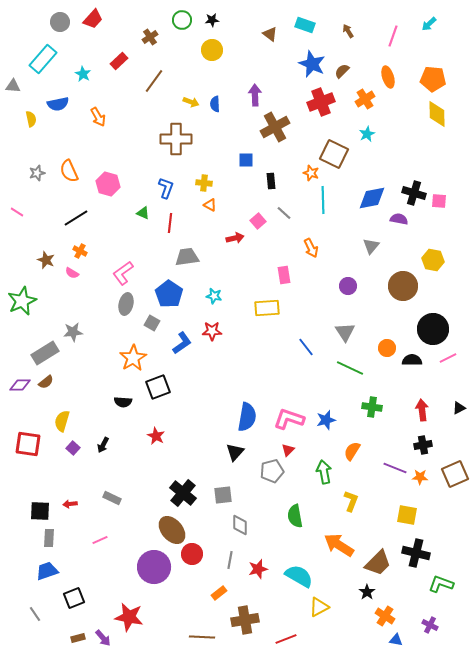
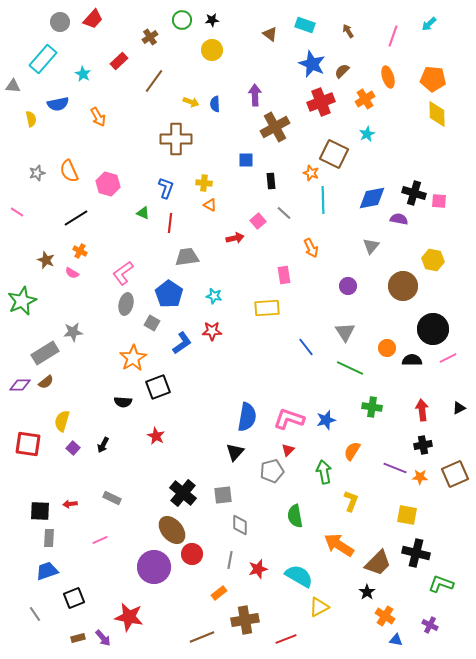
brown line at (202, 637): rotated 25 degrees counterclockwise
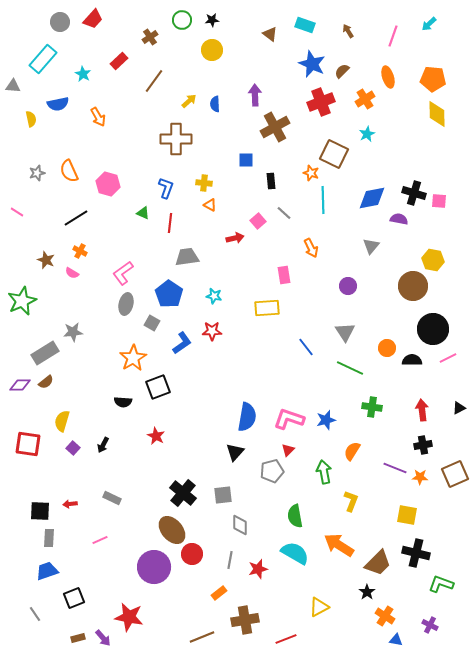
yellow arrow at (191, 102): moved 2 px left, 1 px up; rotated 63 degrees counterclockwise
brown circle at (403, 286): moved 10 px right
cyan semicircle at (299, 576): moved 4 px left, 23 px up
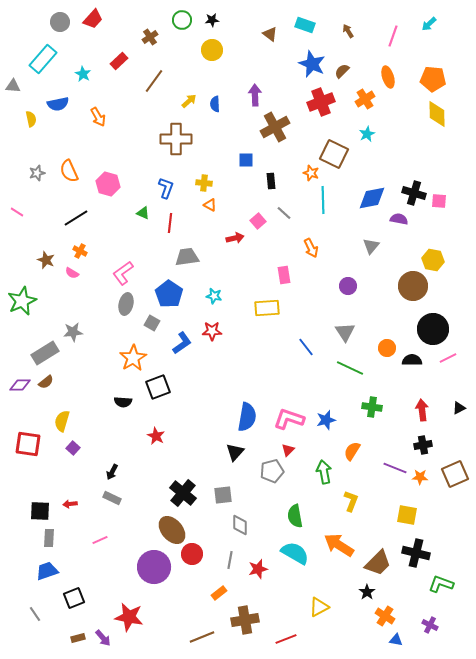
black arrow at (103, 445): moved 9 px right, 27 px down
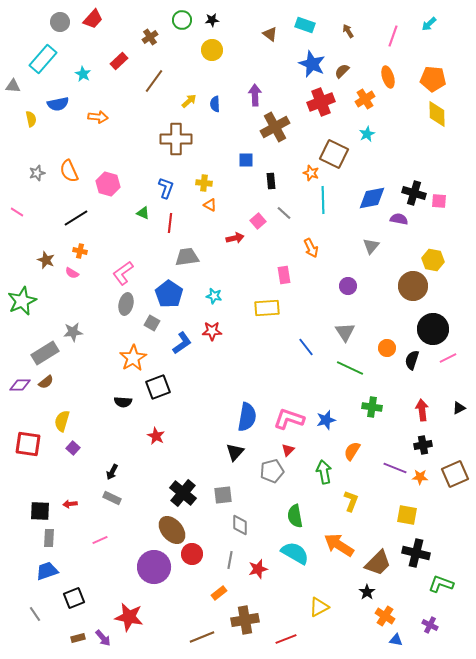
orange arrow at (98, 117): rotated 54 degrees counterclockwise
orange cross at (80, 251): rotated 16 degrees counterclockwise
black semicircle at (412, 360): rotated 72 degrees counterclockwise
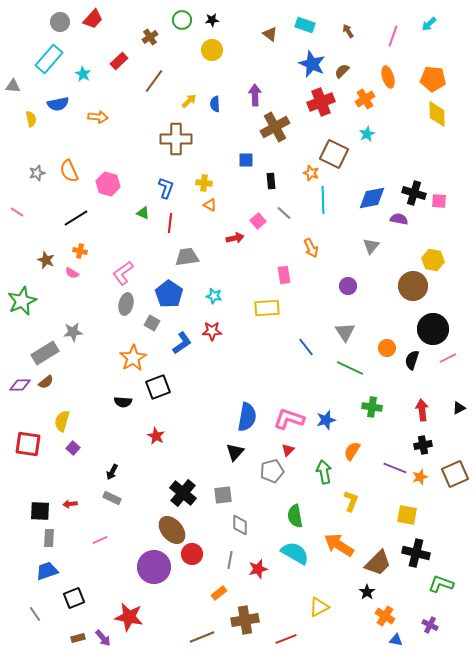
cyan rectangle at (43, 59): moved 6 px right
orange star at (420, 477): rotated 21 degrees counterclockwise
